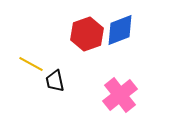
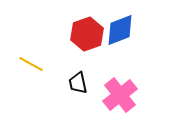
black trapezoid: moved 23 px right, 2 px down
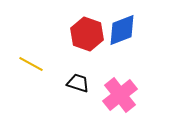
blue diamond: moved 2 px right
red hexagon: rotated 20 degrees counterclockwise
black trapezoid: rotated 120 degrees clockwise
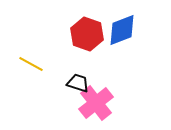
pink cross: moved 24 px left, 8 px down
